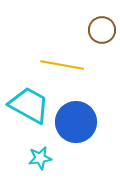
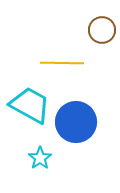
yellow line: moved 2 px up; rotated 9 degrees counterclockwise
cyan trapezoid: moved 1 px right
cyan star: rotated 25 degrees counterclockwise
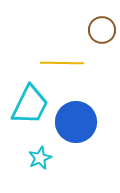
cyan trapezoid: rotated 87 degrees clockwise
cyan star: rotated 10 degrees clockwise
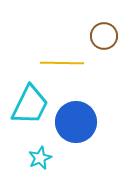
brown circle: moved 2 px right, 6 px down
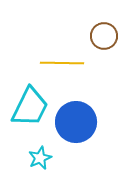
cyan trapezoid: moved 2 px down
